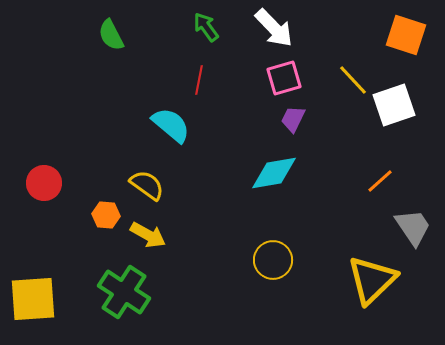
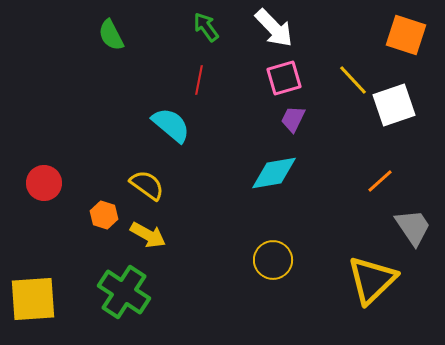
orange hexagon: moved 2 px left; rotated 12 degrees clockwise
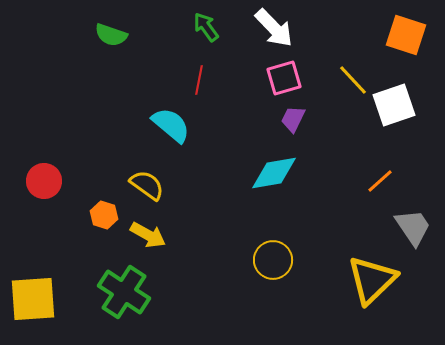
green semicircle: rotated 44 degrees counterclockwise
red circle: moved 2 px up
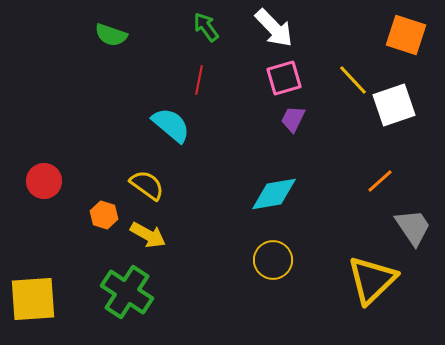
cyan diamond: moved 21 px down
green cross: moved 3 px right
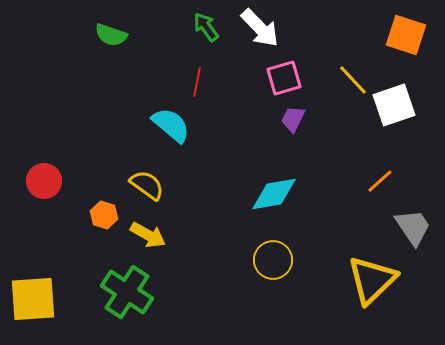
white arrow: moved 14 px left
red line: moved 2 px left, 2 px down
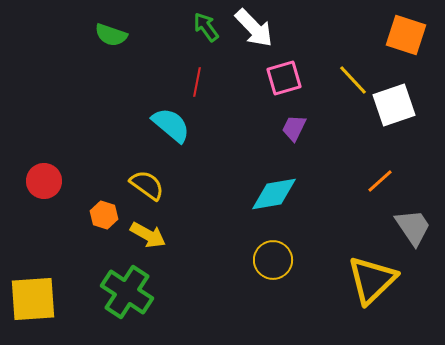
white arrow: moved 6 px left
purple trapezoid: moved 1 px right, 9 px down
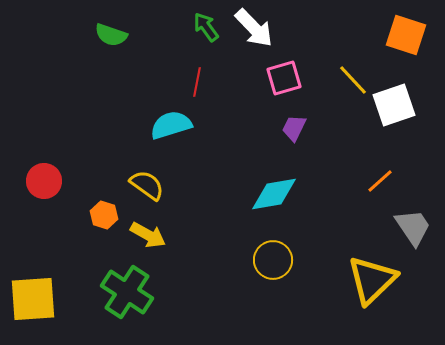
cyan semicircle: rotated 57 degrees counterclockwise
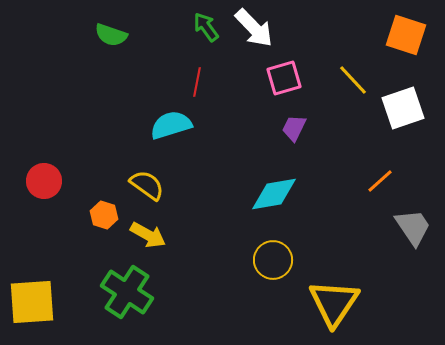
white square: moved 9 px right, 3 px down
yellow triangle: moved 38 px left, 23 px down; rotated 12 degrees counterclockwise
yellow square: moved 1 px left, 3 px down
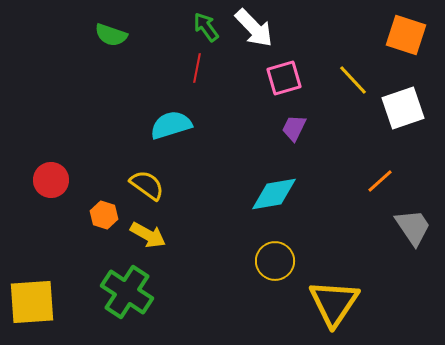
red line: moved 14 px up
red circle: moved 7 px right, 1 px up
yellow circle: moved 2 px right, 1 px down
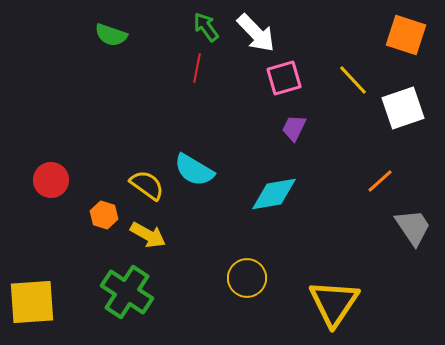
white arrow: moved 2 px right, 5 px down
cyan semicircle: moved 23 px right, 45 px down; rotated 132 degrees counterclockwise
yellow circle: moved 28 px left, 17 px down
